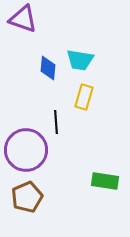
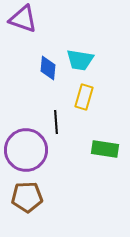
green rectangle: moved 32 px up
brown pentagon: rotated 20 degrees clockwise
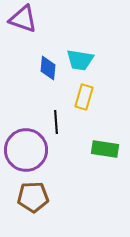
brown pentagon: moved 6 px right
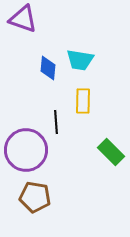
yellow rectangle: moved 1 px left, 4 px down; rotated 15 degrees counterclockwise
green rectangle: moved 6 px right, 3 px down; rotated 36 degrees clockwise
brown pentagon: moved 2 px right; rotated 12 degrees clockwise
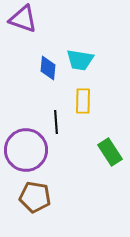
green rectangle: moved 1 px left; rotated 12 degrees clockwise
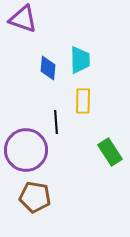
cyan trapezoid: rotated 100 degrees counterclockwise
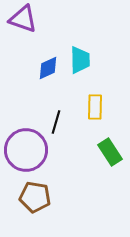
blue diamond: rotated 60 degrees clockwise
yellow rectangle: moved 12 px right, 6 px down
black line: rotated 20 degrees clockwise
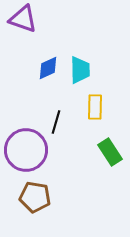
cyan trapezoid: moved 10 px down
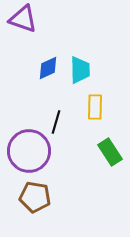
purple circle: moved 3 px right, 1 px down
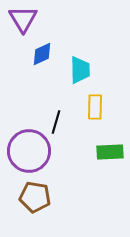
purple triangle: rotated 40 degrees clockwise
blue diamond: moved 6 px left, 14 px up
green rectangle: rotated 60 degrees counterclockwise
